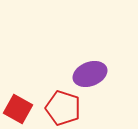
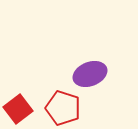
red square: rotated 24 degrees clockwise
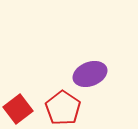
red pentagon: rotated 16 degrees clockwise
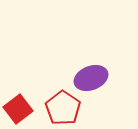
purple ellipse: moved 1 px right, 4 px down
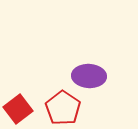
purple ellipse: moved 2 px left, 2 px up; rotated 24 degrees clockwise
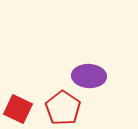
red square: rotated 28 degrees counterclockwise
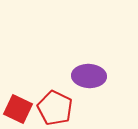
red pentagon: moved 8 px left; rotated 8 degrees counterclockwise
